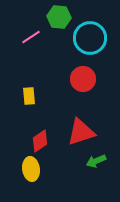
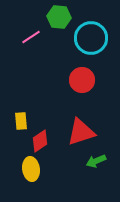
cyan circle: moved 1 px right
red circle: moved 1 px left, 1 px down
yellow rectangle: moved 8 px left, 25 px down
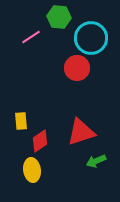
red circle: moved 5 px left, 12 px up
yellow ellipse: moved 1 px right, 1 px down
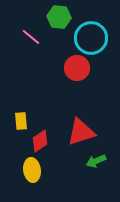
pink line: rotated 72 degrees clockwise
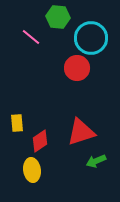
green hexagon: moved 1 px left
yellow rectangle: moved 4 px left, 2 px down
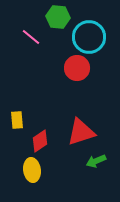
cyan circle: moved 2 px left, 1 px up
yellow rectangle: moved 3 px up
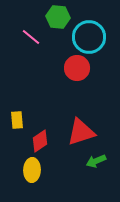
yellow ellipse: rotated 10 degrees clockwise
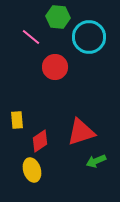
red circle: moved 22 px left, 1 px up
yellow ellipse: rotated 20 degrees counterclockwise
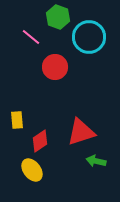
green hexagon: rotated 15 degrees clockwise
green arrow: rotated 36 degrees clockwise
yellow ellipse: rotated 20 degrees counterclockwise
